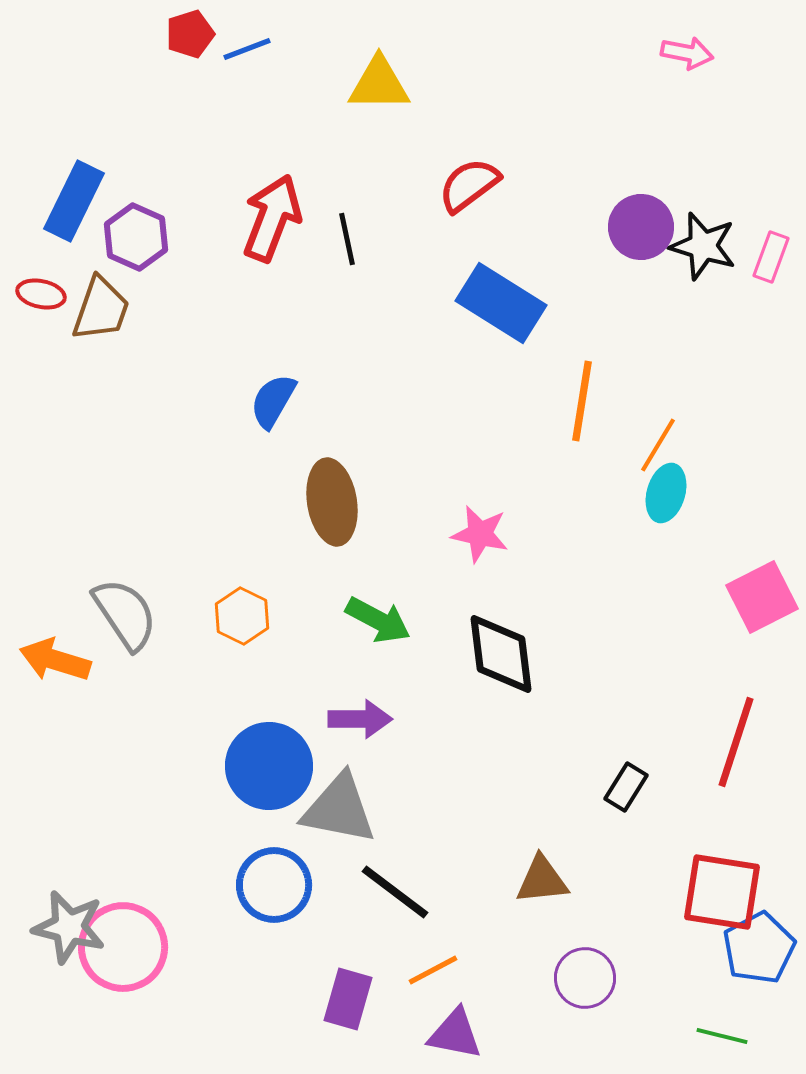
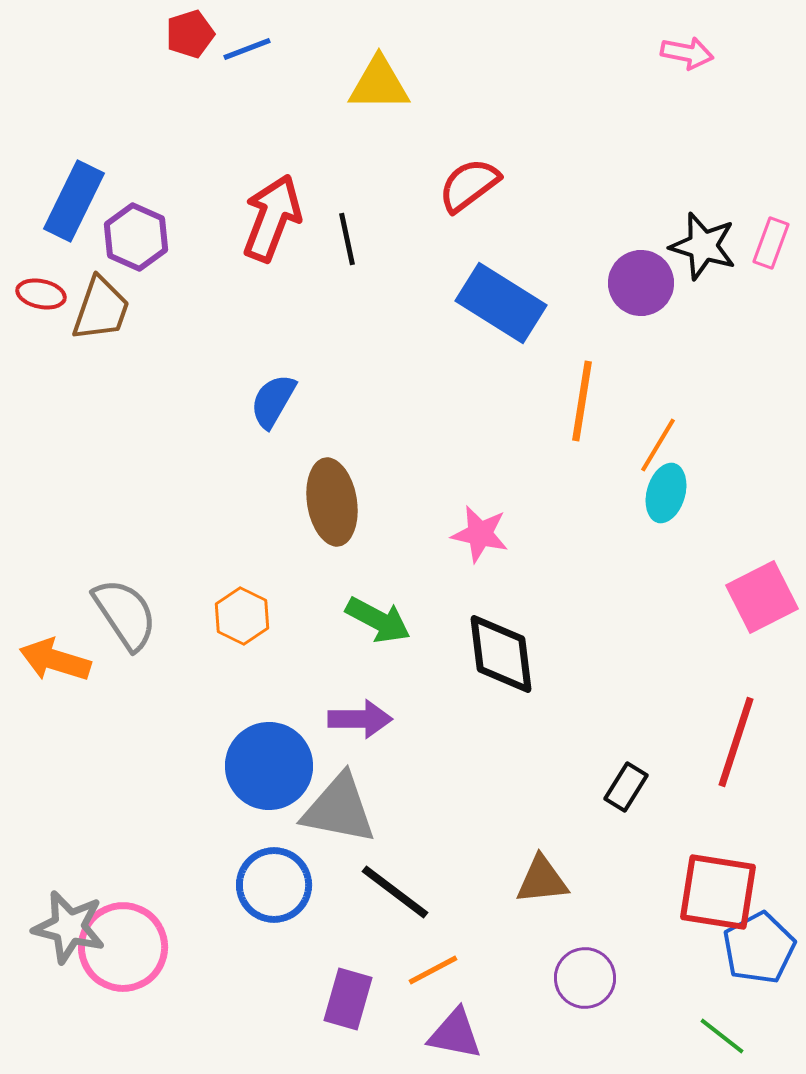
purple circle at (641, 227): moved 56 px down
pink rectangle at (771, 257): moved 14 px up
red square at (722, 892): moved 4 px left
green line at (722, 1036): rotated 24 degrees clockwise
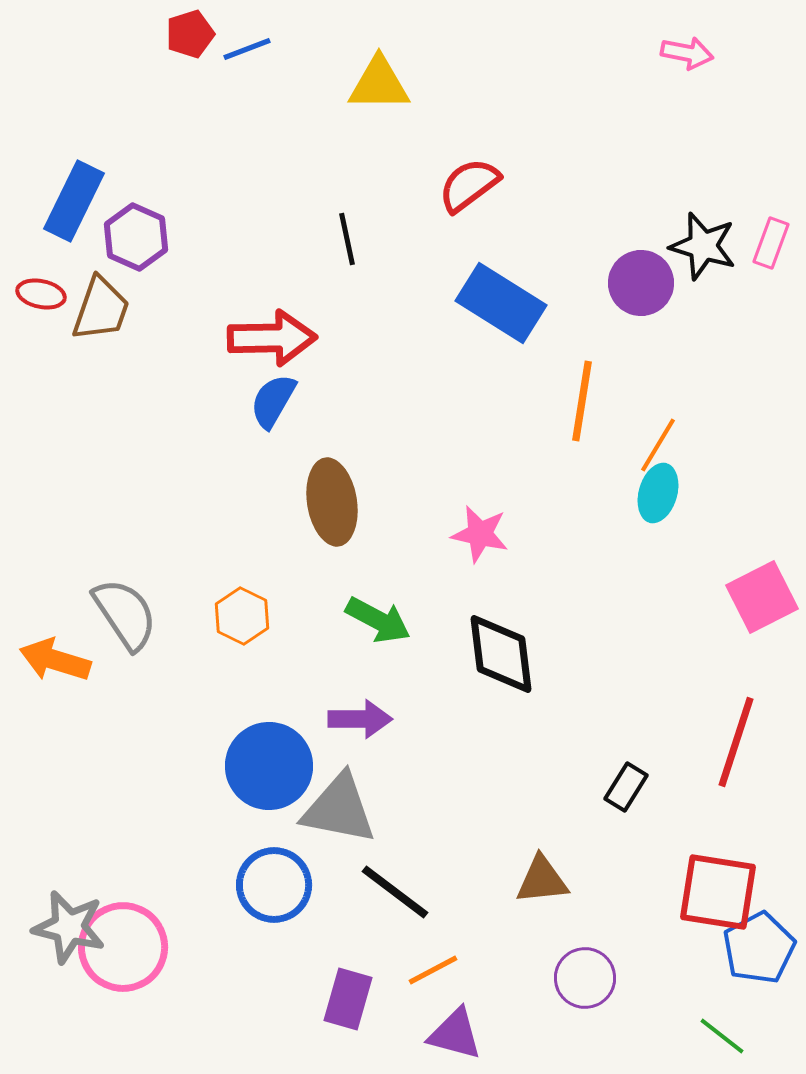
red arrow at (272, 218): moved 120 px down; rotated 68 degrees clockwise
cyan ellipse at (666, 493): moved 8 px left
purple triangle at (455, 1034): rotated 4 degrees clockwise
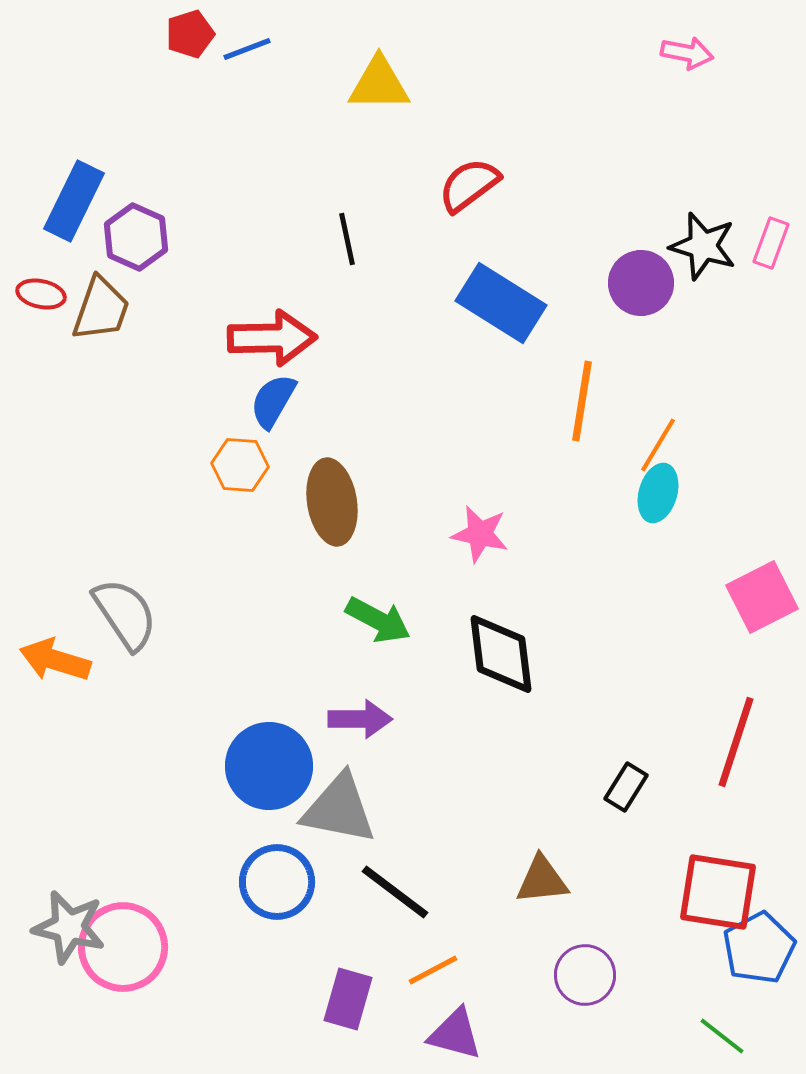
orange hexagon at (242, 616): moved 2 px left, 151 px up; rotated 22 degrees counterclockwise
blue circle at (274, 885): moved 3 px right, 3 px up
purple circle at (585, 978): moved 3 px up
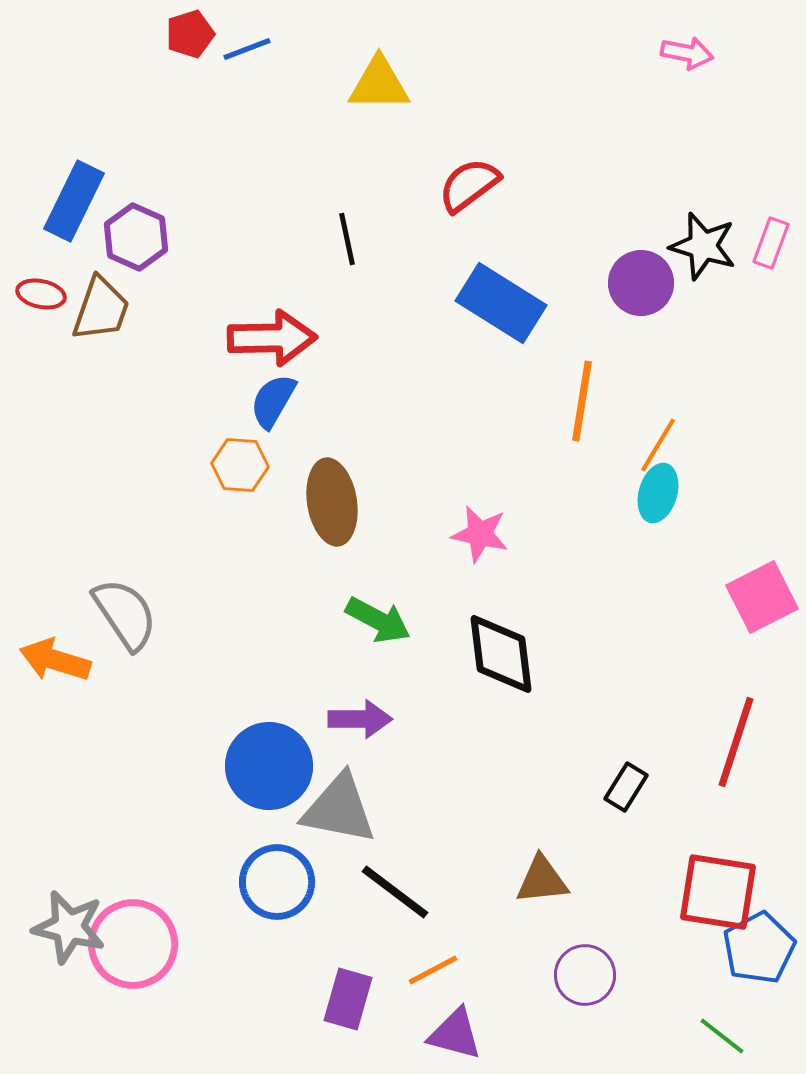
pink circle at (123, 947): moved 10 px right, 3 px up
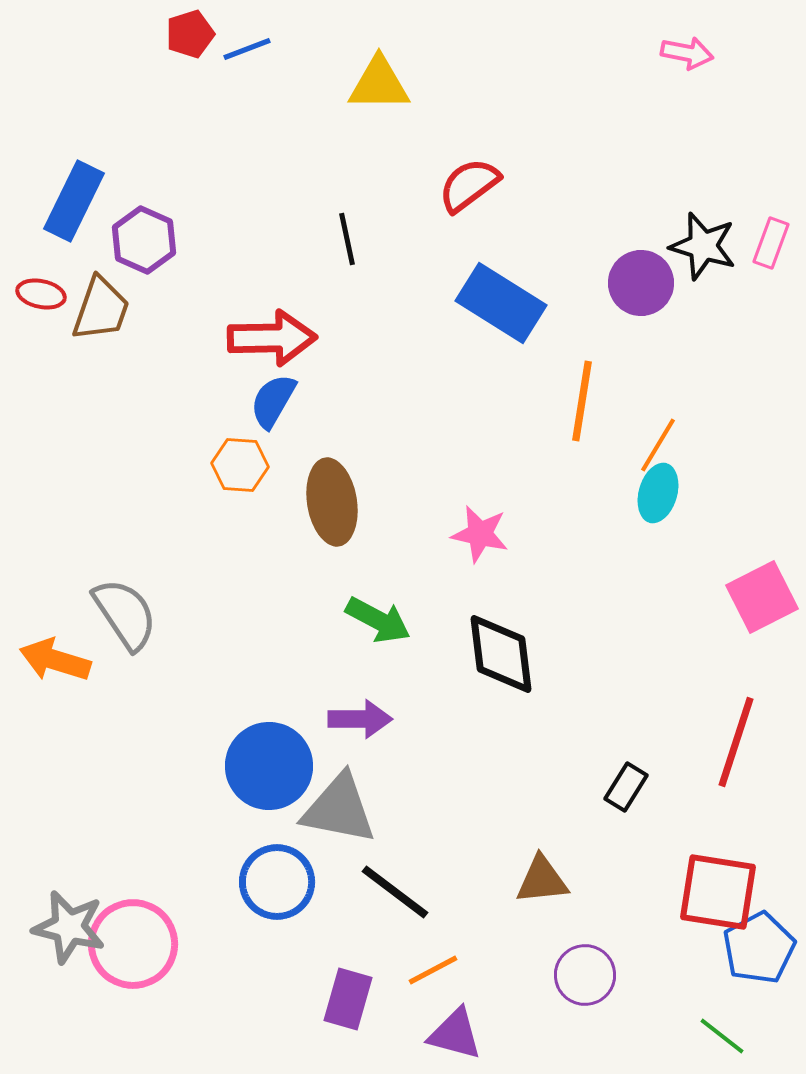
purple hexagon at (136, 237): moved 8 px right, 3 px down
